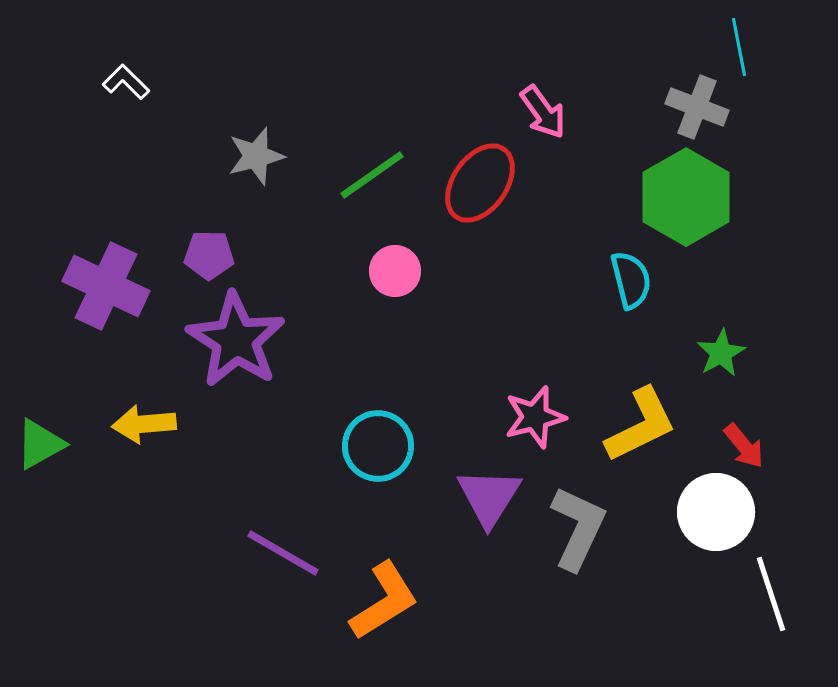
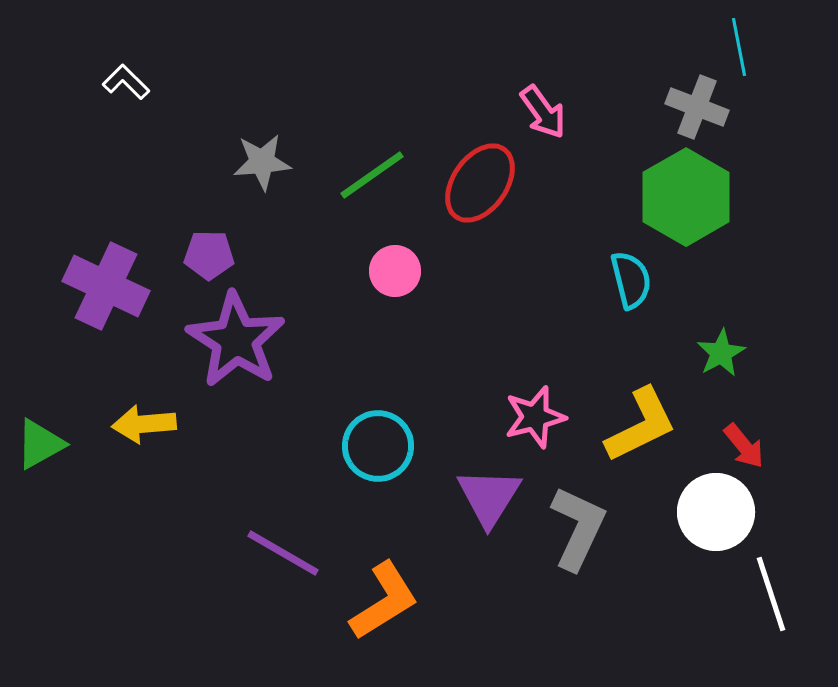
gray star: moved 6 px right, 6 px down; rotated 10 degrees clockwise
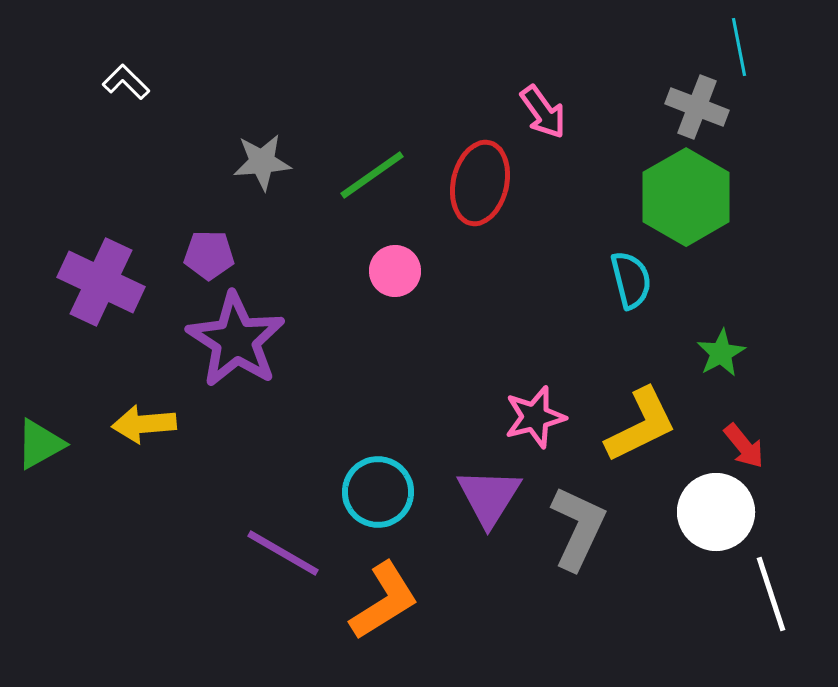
red ellipse: rotated 22 degrees counterclockwise
purple cross: moved 5 px left, 4 px up
cyan circle: moved 46 px down
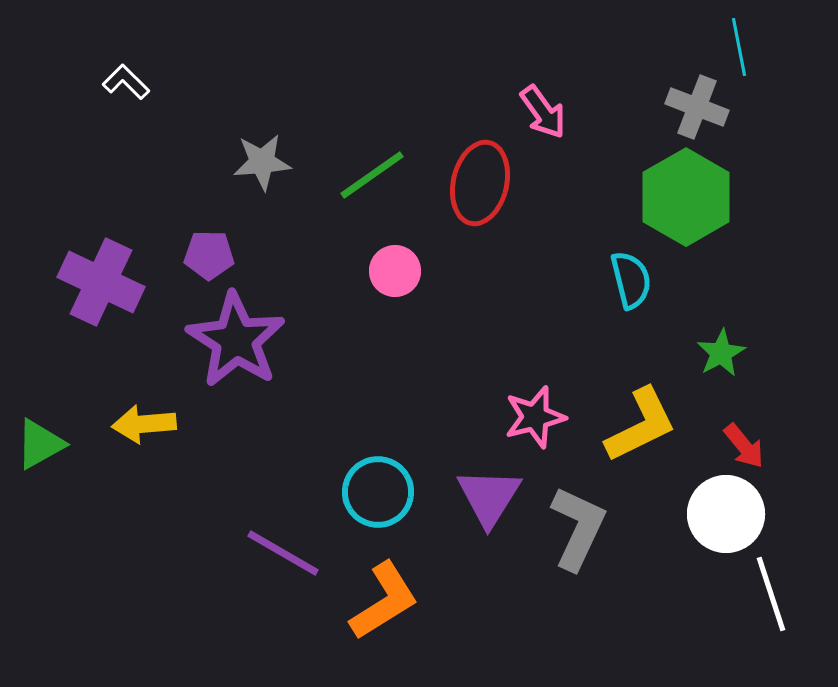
white circle: moved 10 px right, 2 px down
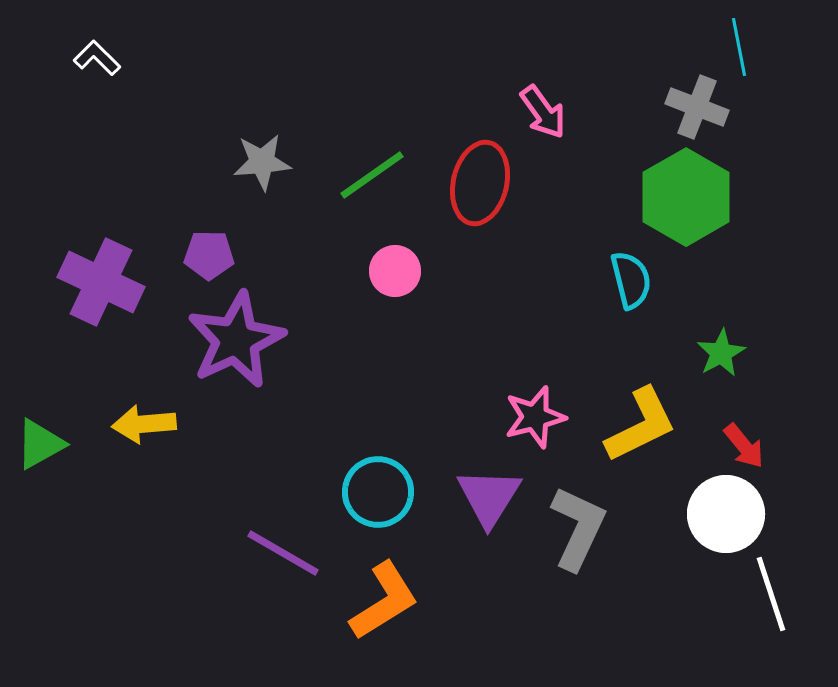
white L-shape: moved 29 px left, 24 px up
purple star: rotated 14 degrees clockwise
